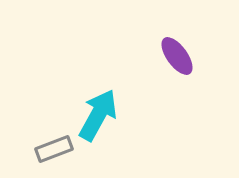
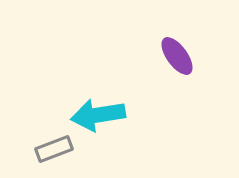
cyan arrow: rotated 128 degrees counterclockwise
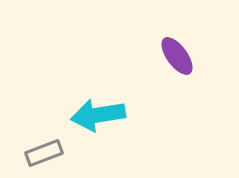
gray rectangle: moved 10 px left, 4 px down
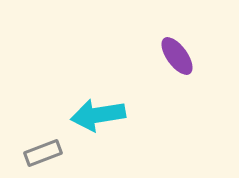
gray rectangle: moved 1 px left
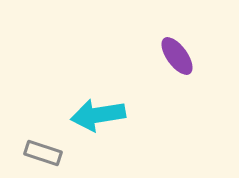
gray rectangle: rotated 39 degrees clockwise
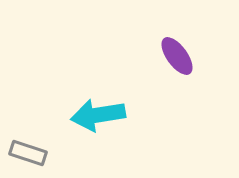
gray rectangle: moved 15 px left
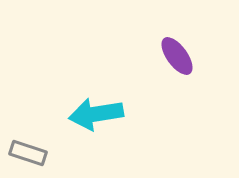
cyan arrow: moved 2 px left, 1 px up
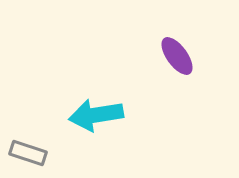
cyan arrow: moved 1 px down
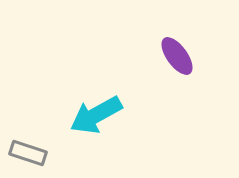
cyan arrow: rotated 20 degrees counterclockwise
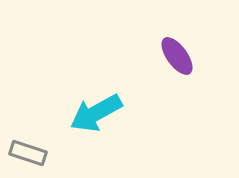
cyan arrow: moved 2 px up
